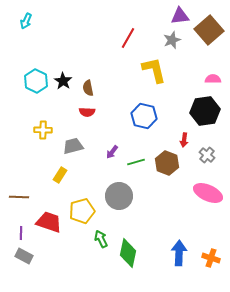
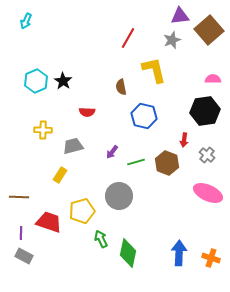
cyan hexagon: rotated 10 degrees clockwise
brown semicircle: moved 33 px right, 1 px up
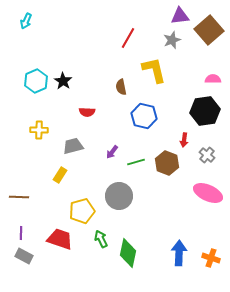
yellow cross: moved 4 px left
red trapezoid: moved 11 px right, 17 px down
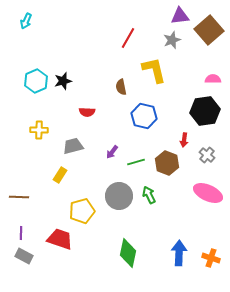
black star: rotated 24 degrees clockwise
green arrow: moved 48 px right, 44 px up
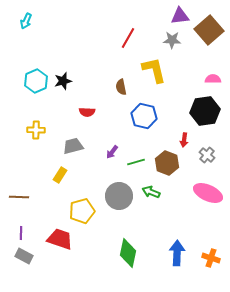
gray star: rotated 24 degrees clockwise
yellow cross: moved 3 px left
green arrow: moved 2 px right, 3 px up; rotated 42 degrees counterclockwise
blue arrow: moved 2 px left
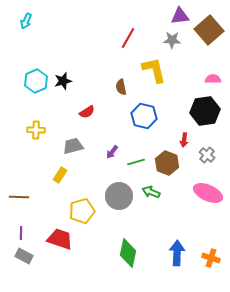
red semicircle: rotated 35 degrees counterclockwise
